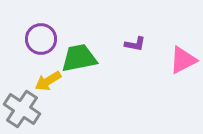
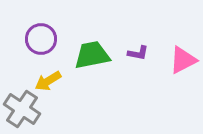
purple L-shape: moved 3 px right, 9 px down
green trapezoid: moved 13 px right, 3 px up
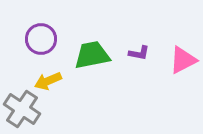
purple L-shape: moved 1 px right
yellow arrow: rotated 8 degrees clockwise
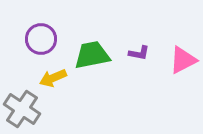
yellow arrow: moved 5 px right, 3 px up
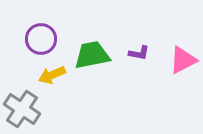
yellow arrow: moved 1 px left, 3 px up
